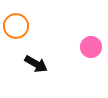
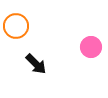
black arrow: rotated 15 degrees clockwise
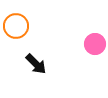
pink circle: moved 4 px right, 3 px up
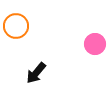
black arrow: moved 9 px down; rotated 85 degrees clockwise
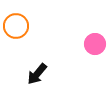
black arrow: moved 1 px right, 1 px down
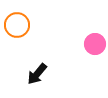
orange circle: moved 1 px right, 1 px up
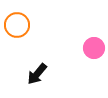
pink circle: moved 1 px left, 4 px down
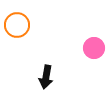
black arrow: moved 9 px right, 3 px down; rotated 30 degrees counterclockwise
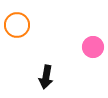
pink circle: moved 1 px left, 1 px up
